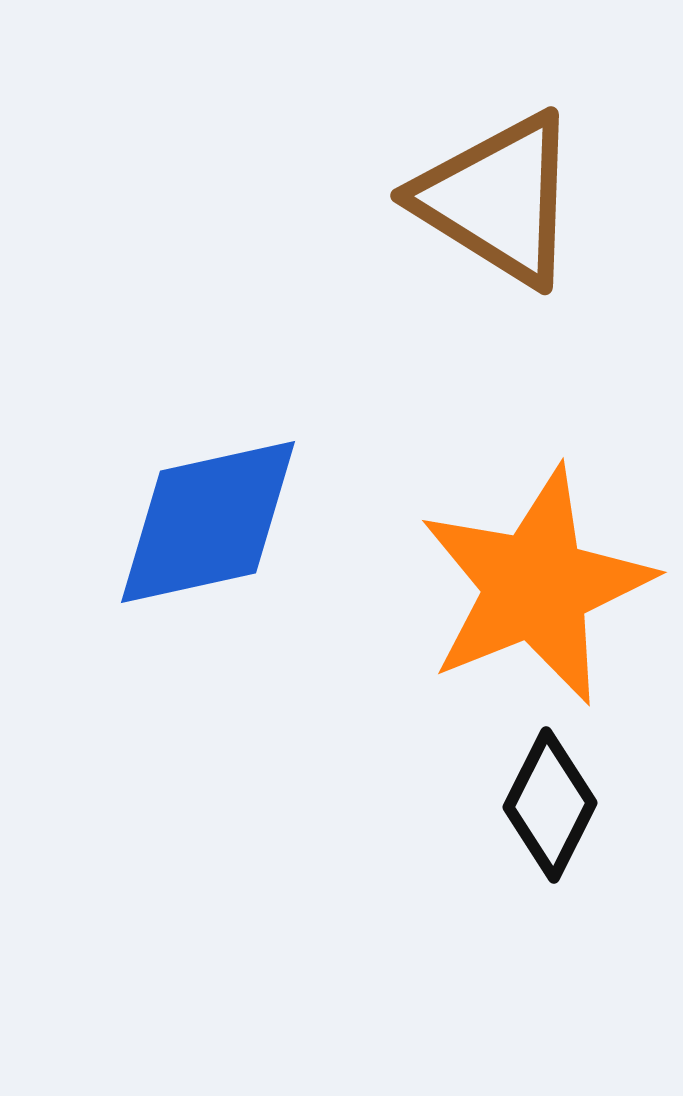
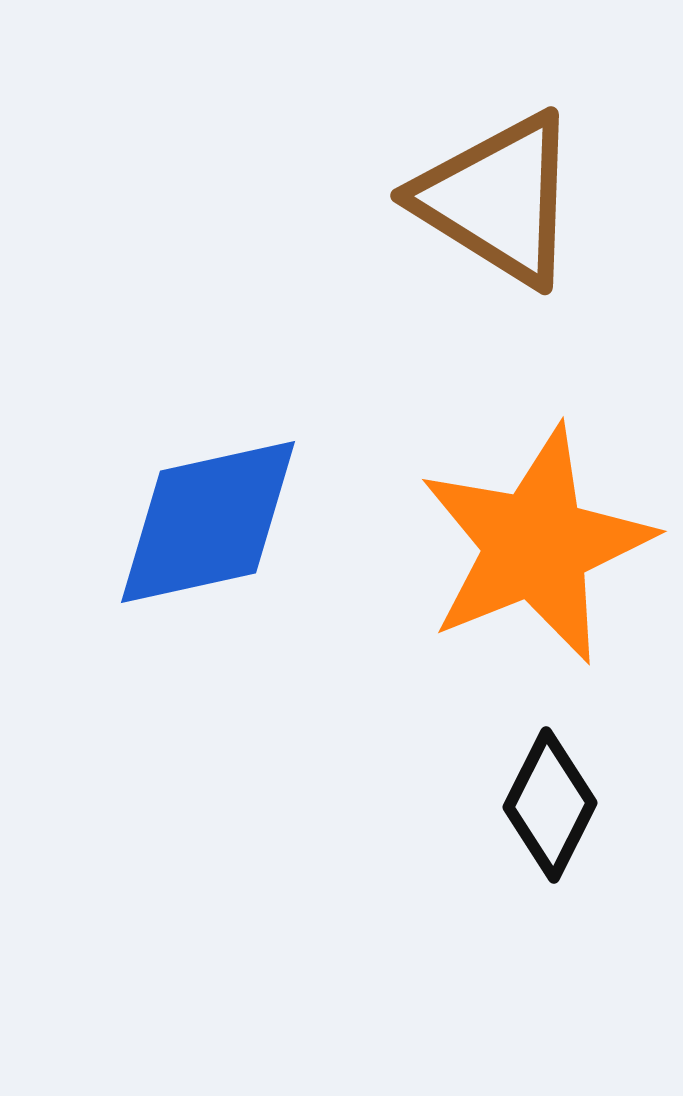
orange star: moved 41 px up
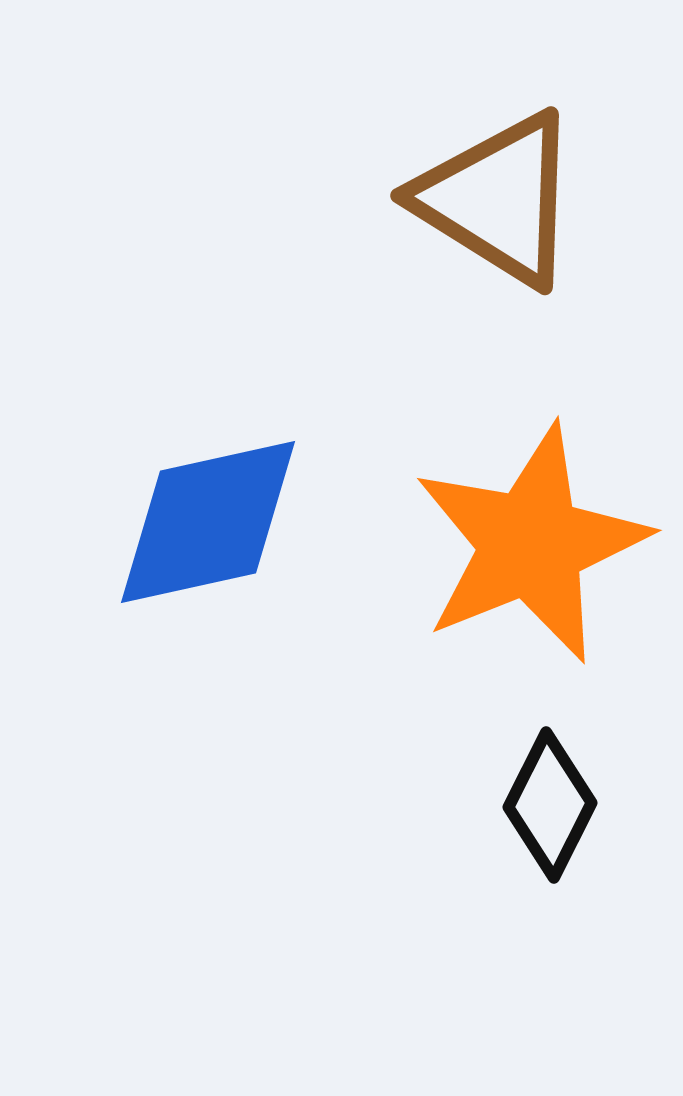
orange star: moved 5 px left, 1 px up
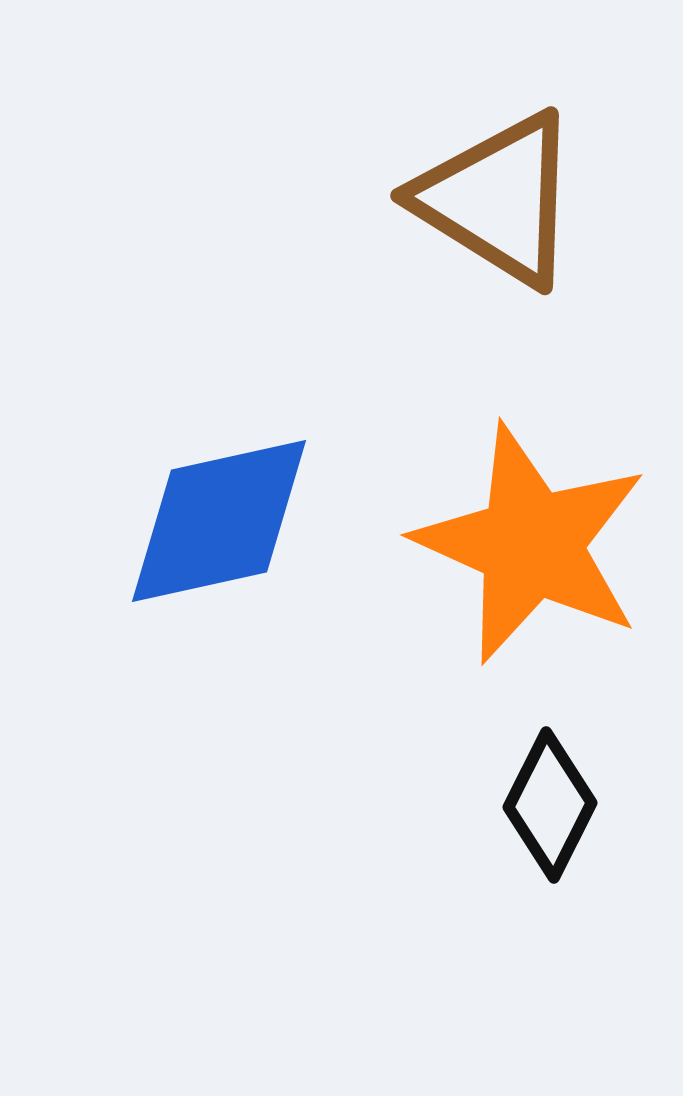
blue diamond: moved 11 px right, 1 px up
orange star: rotated 26 degrees counterclockwise
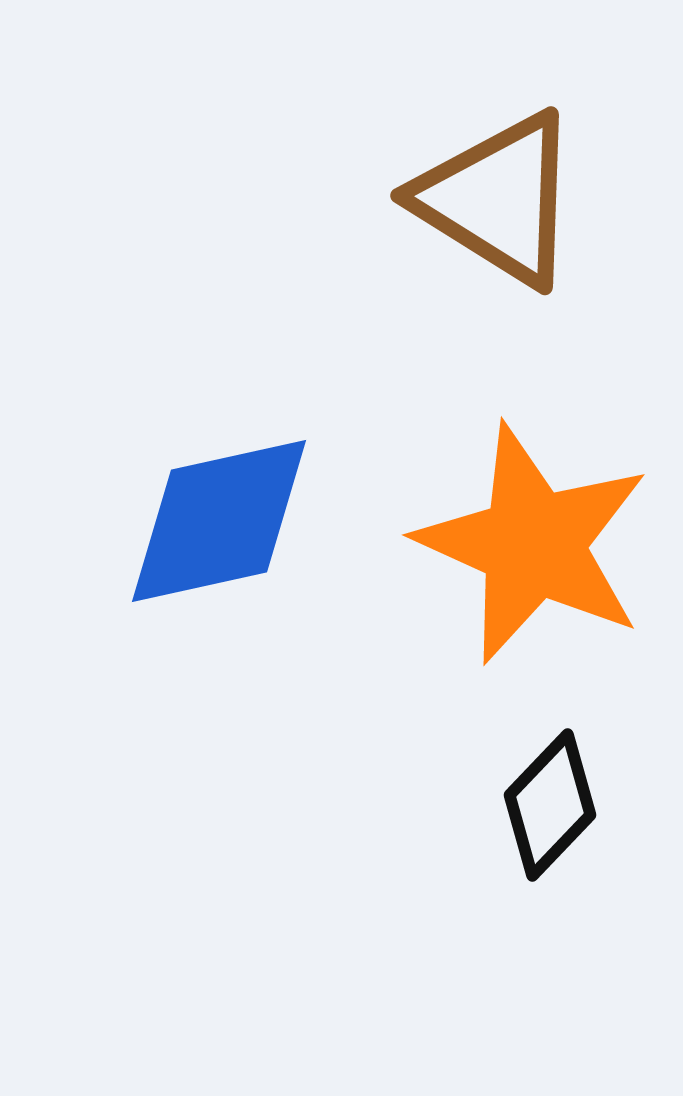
orange star: moved 2 px right
black diamond: rotated 17 degrees clockwise
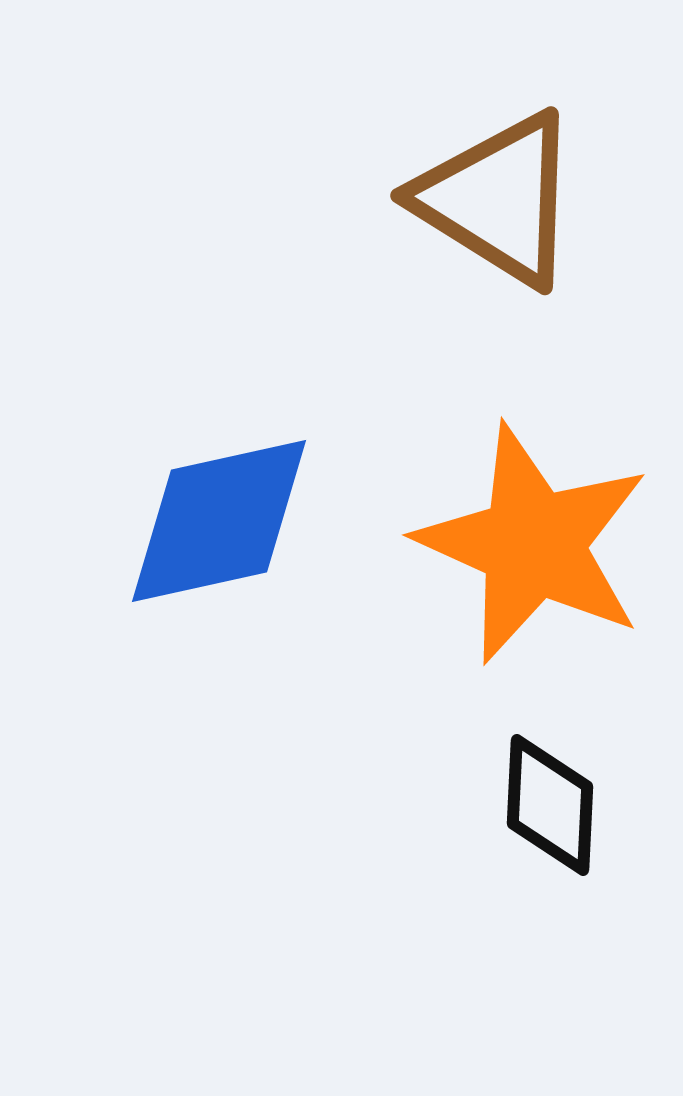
black diamond: rotated 41 degrees counterclockwise
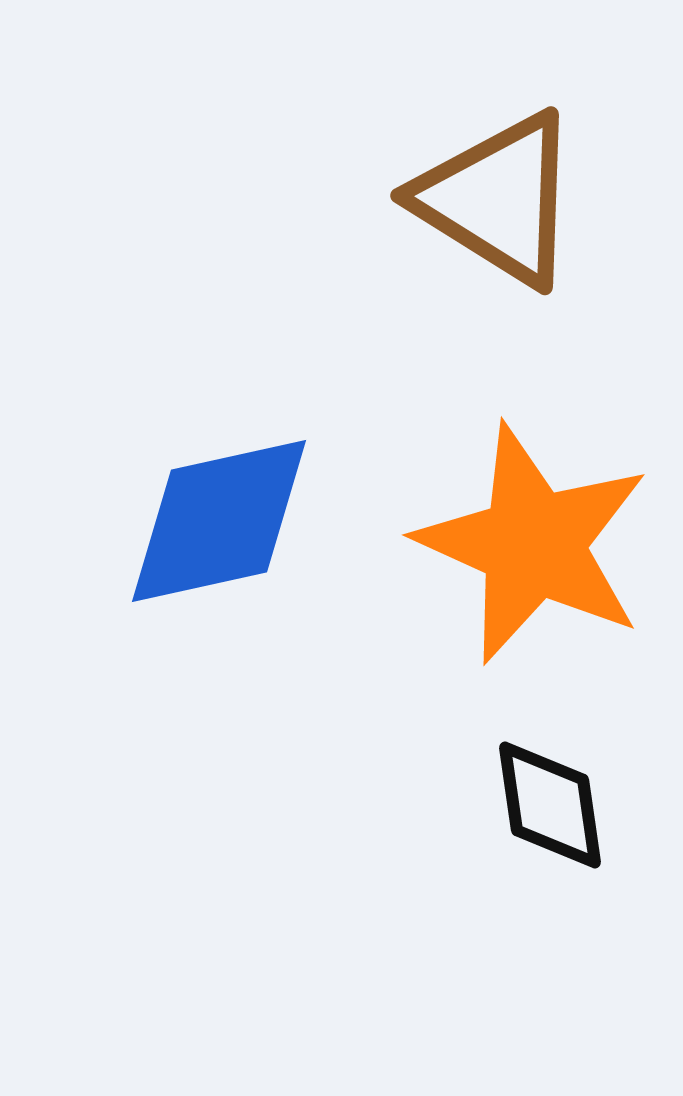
black diamond: rotated 11 degrees counterclockwise
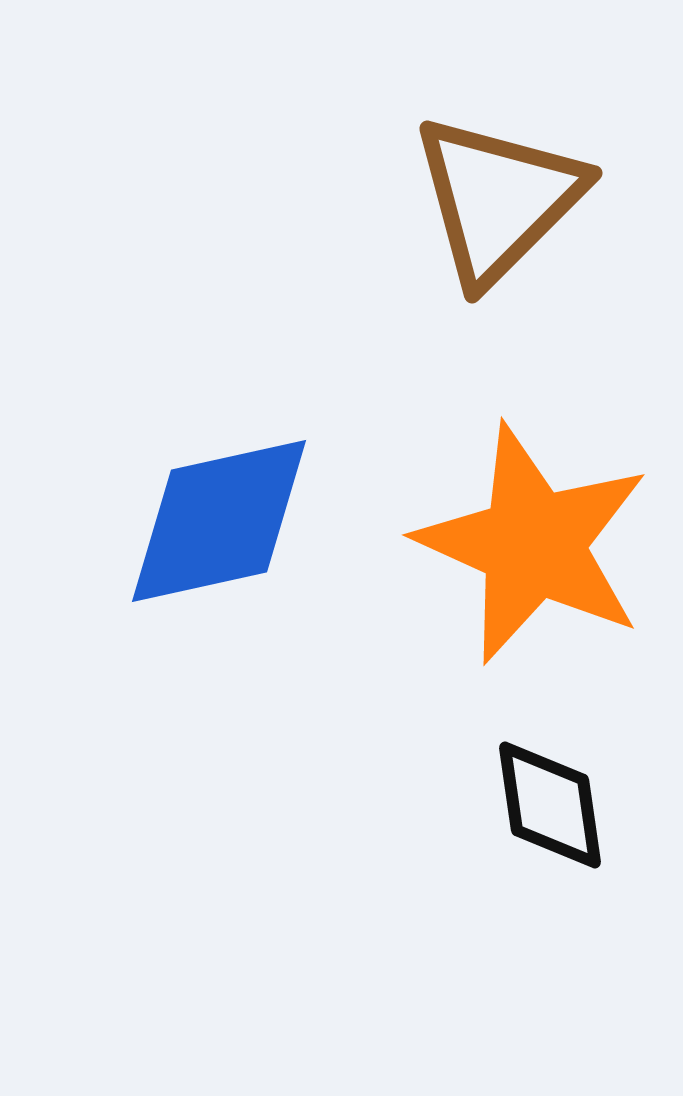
brown triangle: rotated 43 degrees clockwise
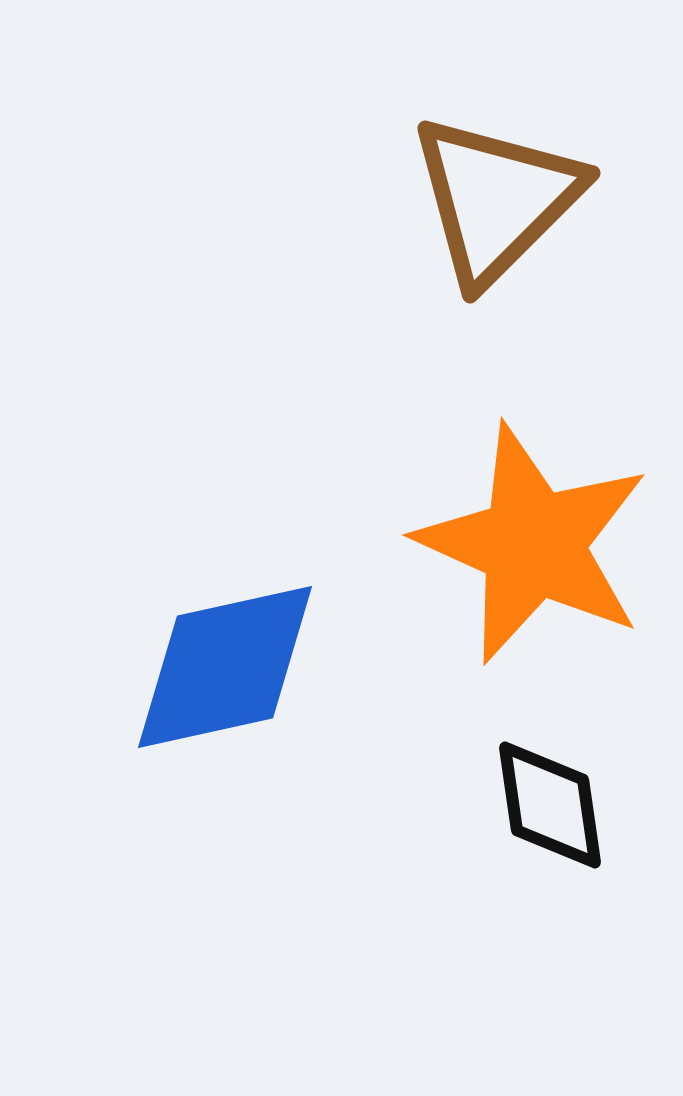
brown triangle: moved 2 px left
blue diamond: moved 6 px right, 146 px down
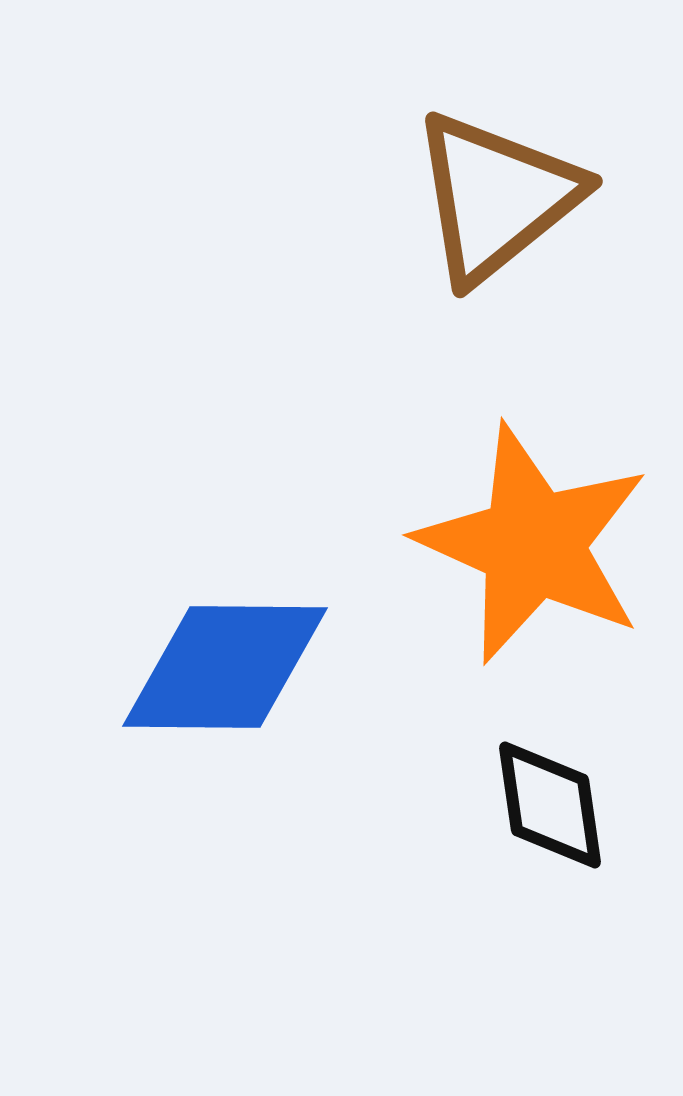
brown triangle: moved 2 px up; rotated 6 degrees clockwise
blue diamond: rotated 13 degrees clockwise
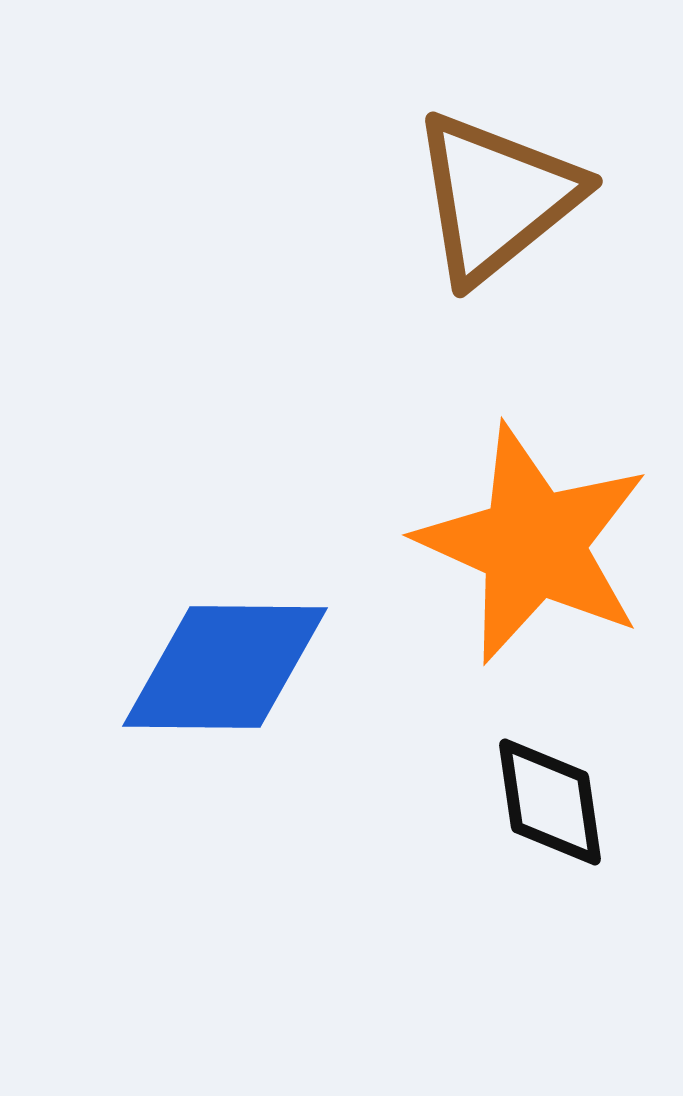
black diamond: moved 3 px up
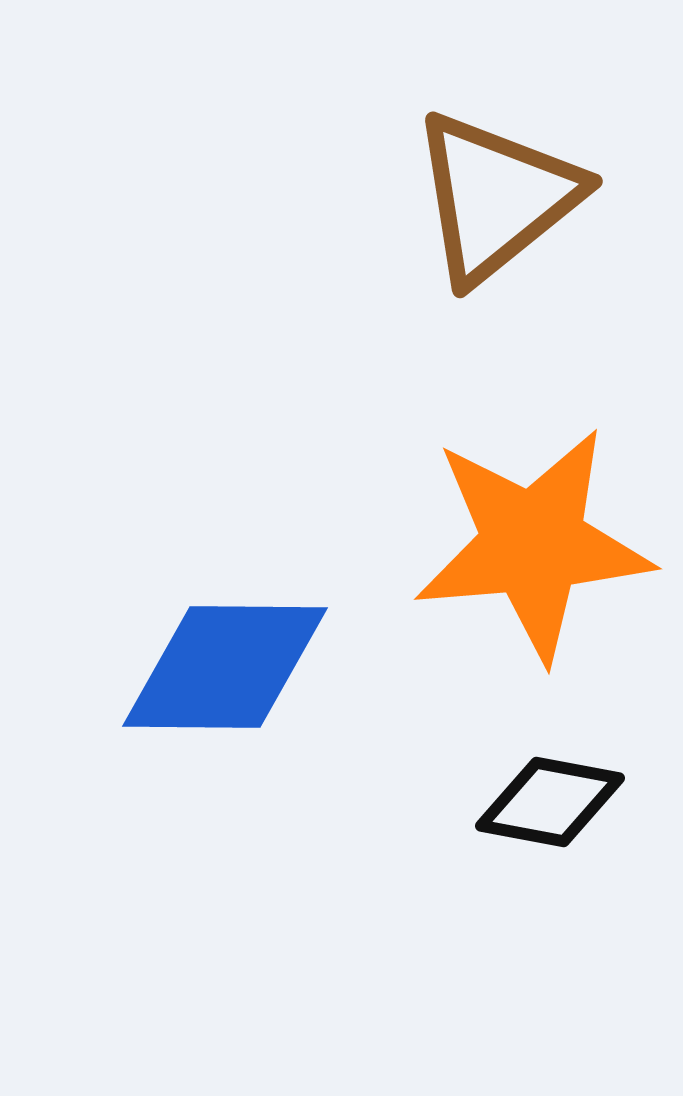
orange star: rotated 29 degrees counterclockwise
black diamond: rotated 71 degrees counterclockwise
